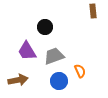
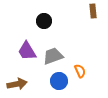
black circle: moved 1 px left, 6 px up
gray trapezoid: moved 1 px left
brown arrow: moved 1 px left, 4 px down
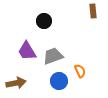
brown arrow: moved 1 px left, 1 px up
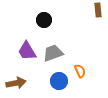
brown rectangle: moved 5 px right, 1 px up
black circle: moved 1 px up
gray trapezoid: moved 3 px up
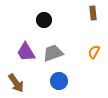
brown rectangle: moved 5 px left, 3 px down
purple trapezoid: moved 1 px left, 1 px down
orange semicircle: moved 14 px right, 19 px up; rotated 128 degrees counterclockwise
brown arrow: rotated 66 degrees clockwise
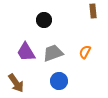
brown rectangle: moved 2 px up
orange semicircle: moved 9 px left
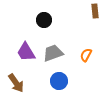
brown rectangle: moved 2 px right
orange semicircle: moved 1 px right, 3 px down
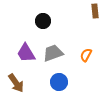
black circle: moved 1 px left, 1 px down
purple trapezoid: moved 1 px down
blue circle: moved 1 px down
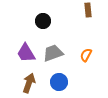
brown rectangle: moved 7 px left, 1 px up
brown arrow: moved 13 px right; rotated 126 degrees counterclockwise
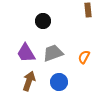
orange semicircle: moved 2 px left, 2 px down
brown arrow: moved 2 px up
